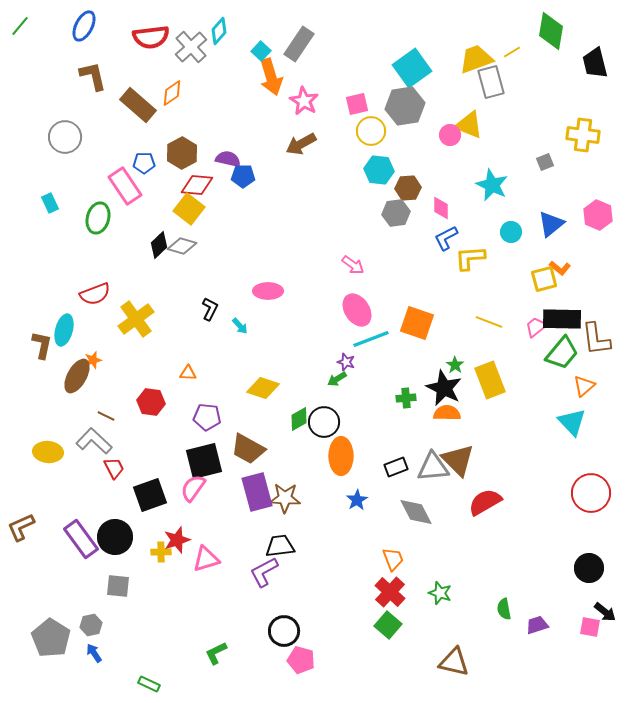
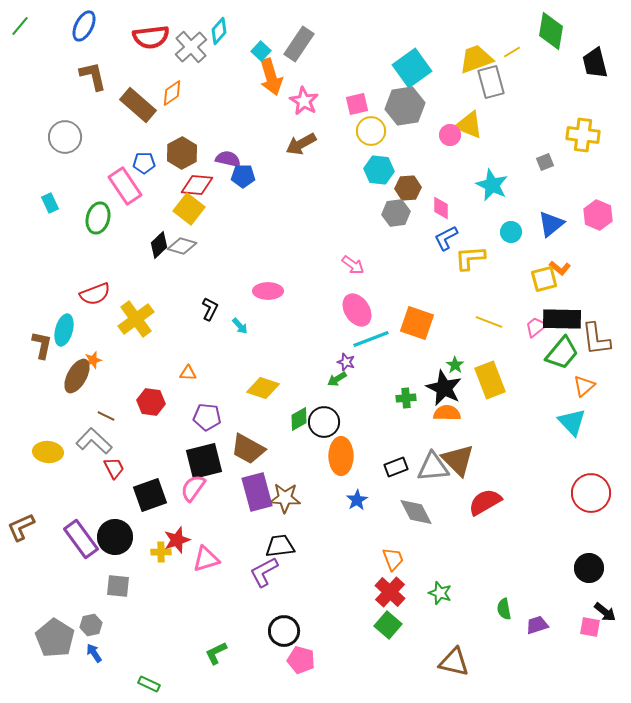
gray pentagon at (51, 638): moved 4 px right
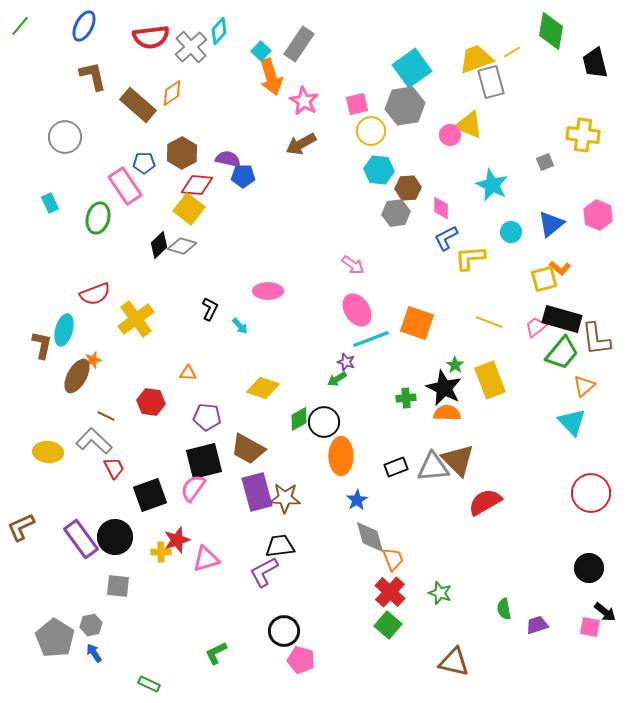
black rectangle at (562, 319): rotated 15 degrees clockwise
gray diamond at (416, 512): moved 46 px left, 25 px down; rotated 12 degrees clockwise
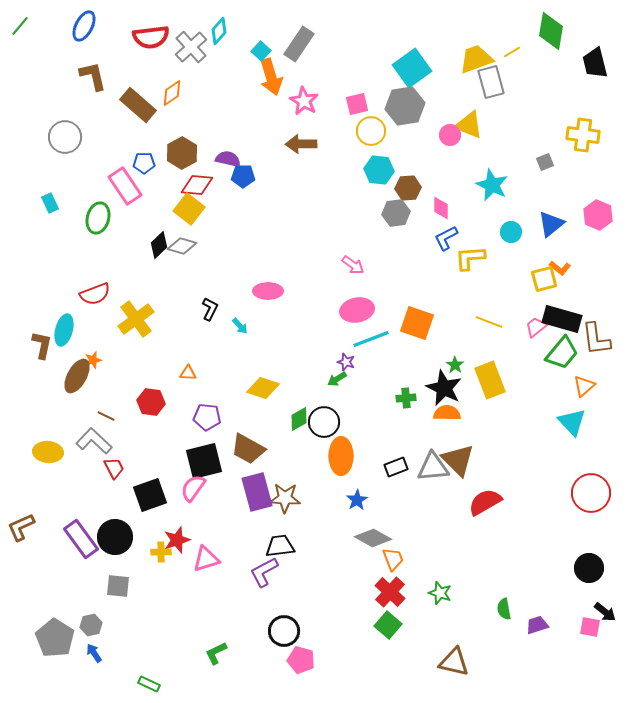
brown arrow at (301, 144): rotated 28 degrees clockwise
pink ellipse at (357, 310): rotated 68 degrees counterclockwise
gray diamond at (370, 537): moved 3 px right, 1 px down; rotated 45 degrees counterclockwise
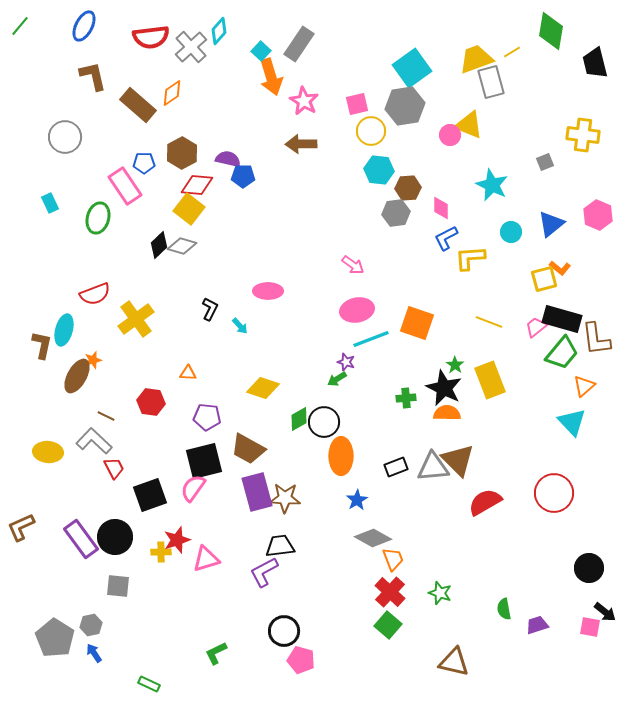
red circle at (591, 493): moved 37 px left
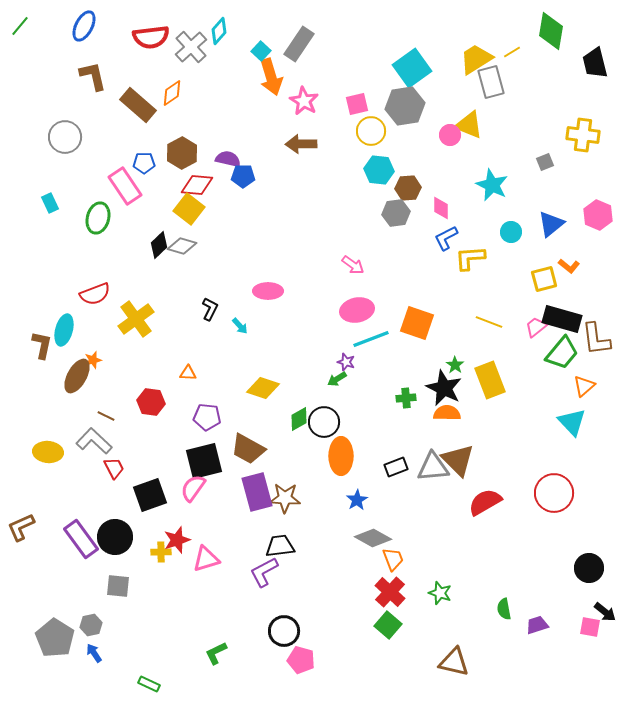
yellow trapezoid at (476, 59): rotated 12 degrees counterclockwise
orange L-shape at (560, 268): moved 9 px right, 2 px up
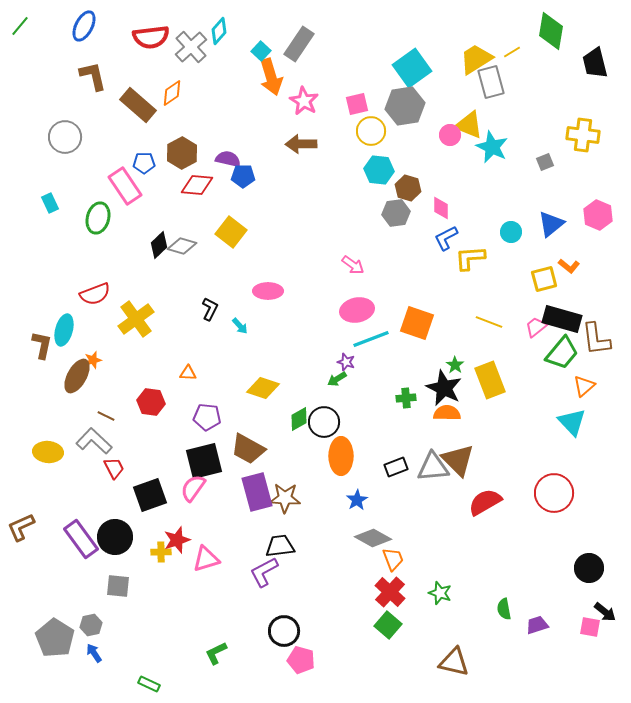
cyan star at (492, 185): moved 38 px up
brown hexagon at (408, 188): rotated 20 degrees clockwise
yellow square at (189, 209): moved 42 px right, 23 px down
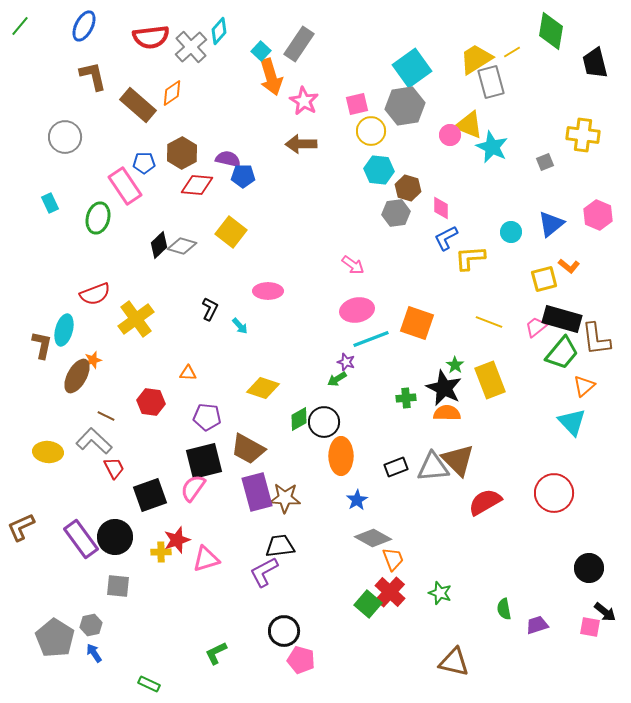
green square at (388, 625): moved 20 px left, 21 px up
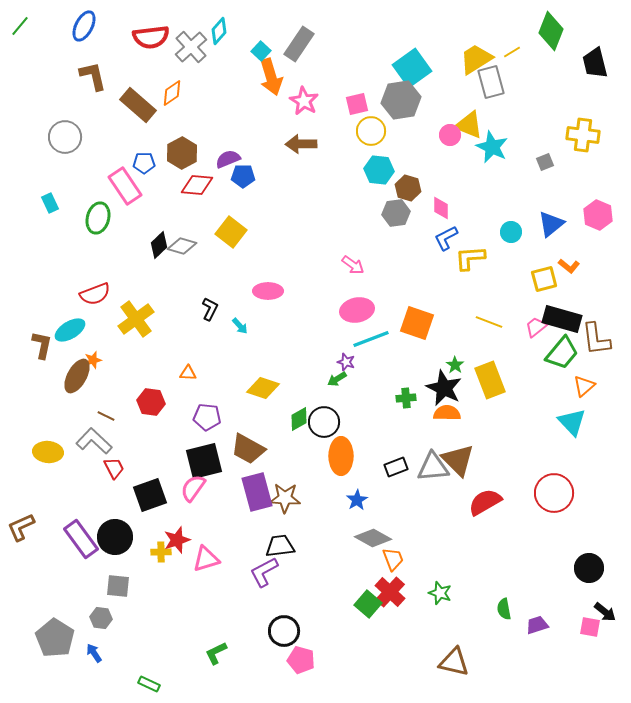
green diamond at (551, 31): rotated 12 degrees clockwise
gray hexagon at (405, 106): moved 4 px left, 6 px up
purple semicircle at (228, 159): rotated 35 degrees counterclockwise
cyan ellipse at (64, 330): moved 6 px right; rotated 44 degrees clockwise
gray hexagon at (91, 625): moved 10 px right, 7 px up; rotated 20 degrees clockwise
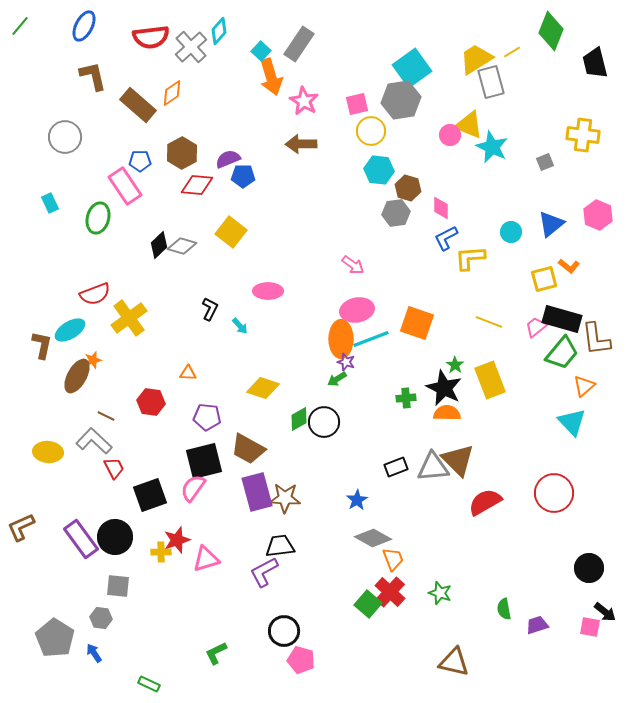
blue pentagon at (144, 163): moved 4 px left, 2 px up
yellow cross at (136, 319): moved 7 px left, 1 px up
orange ellipse at (341, 456): moved 117 px up
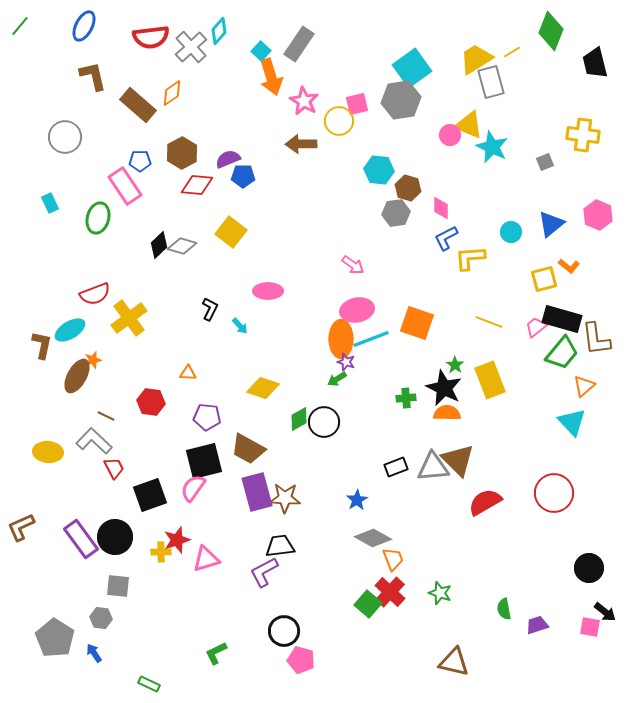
yellow circle at (371, 131): moved 32 px left, 10 px up
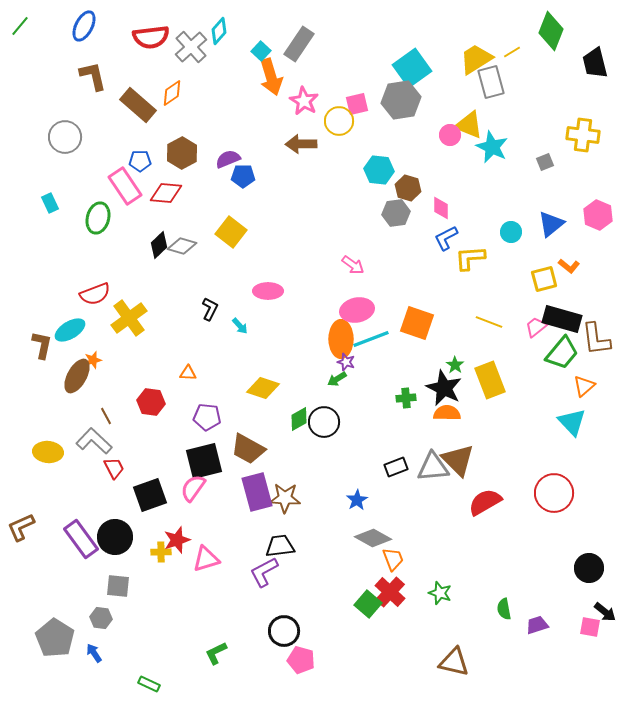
red diamond at (197, 185): moved 31 px left, 8 px down
brown line at (106, 416): rotated 36 degrees clockwise
